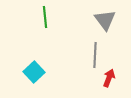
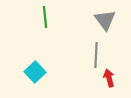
gray line: moved 1 px right
cyan square: moved 1 px right
red arrow: rotated 36 degrees counterclockwise
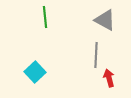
gray triangle: rotated 25 degrees counterclockwise
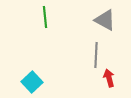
cyan square: moved 3 px left, 10 px down
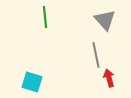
gray triangle: rotated 20 degrees clockwise
gray line: rotated 15 degrees counterclockwise
cyan square: rotated 30 degrees counterclockwise
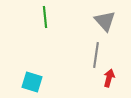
gray triangle: moved 1 px down
gray line: rotated 20 degrees clockwise
red arrow: rotated 30 degrees clockwise
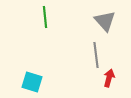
gray line: rotated 15 degrees counterclockwise
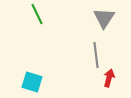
green line: moved 8 px left, 3 px up; rotated 20 degrees counterclockwise
gray triangle: moved 1 px left, 3 px up; rotated 15 degrees clockwise
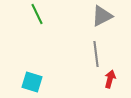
gray triangle: moved 2 px left, 2 px up; rotated 30 degrees clockwise
gray line: moved 1 px up
red arrow: moved 1 px right, 1 px down
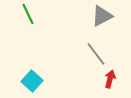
green line: moved 9 px left
gray line: rotated 30 degrees counterclockwise
cyan square: moved 1 px up; rotated 25 degrees clockwise
